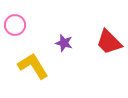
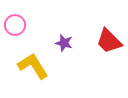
red trapezoid: moved 1 px up
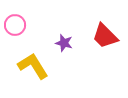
red trapezoid: moved 4 px left, 5 px up
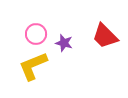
pink circle: moved 21 px right, 9 px down
yellow L-shape: rotated 80 degrees counterclockwise
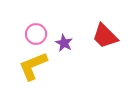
purple star: rotated 12 degrees clockwise
